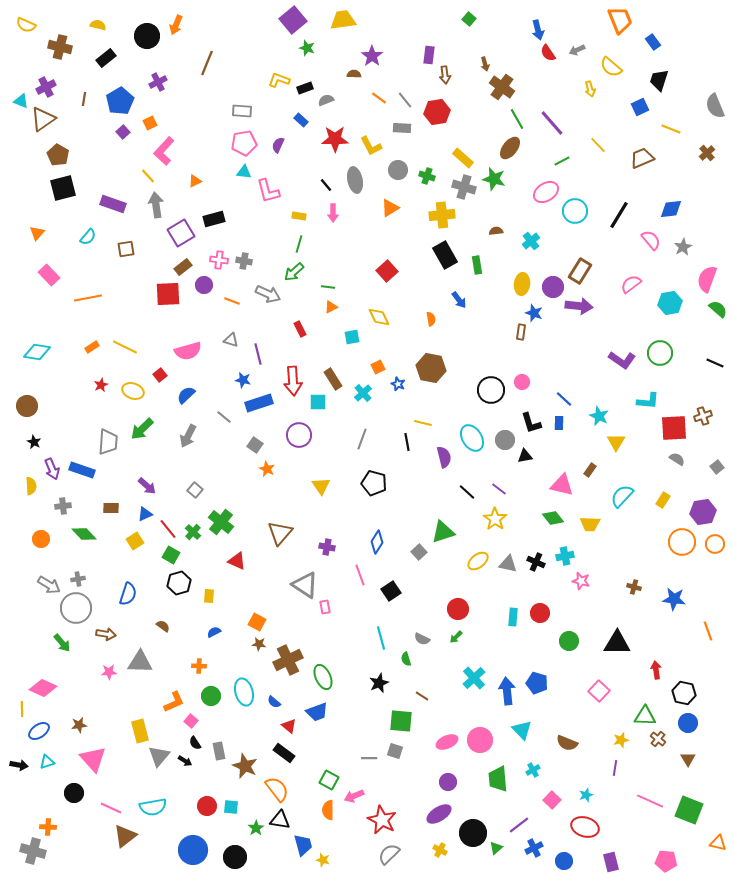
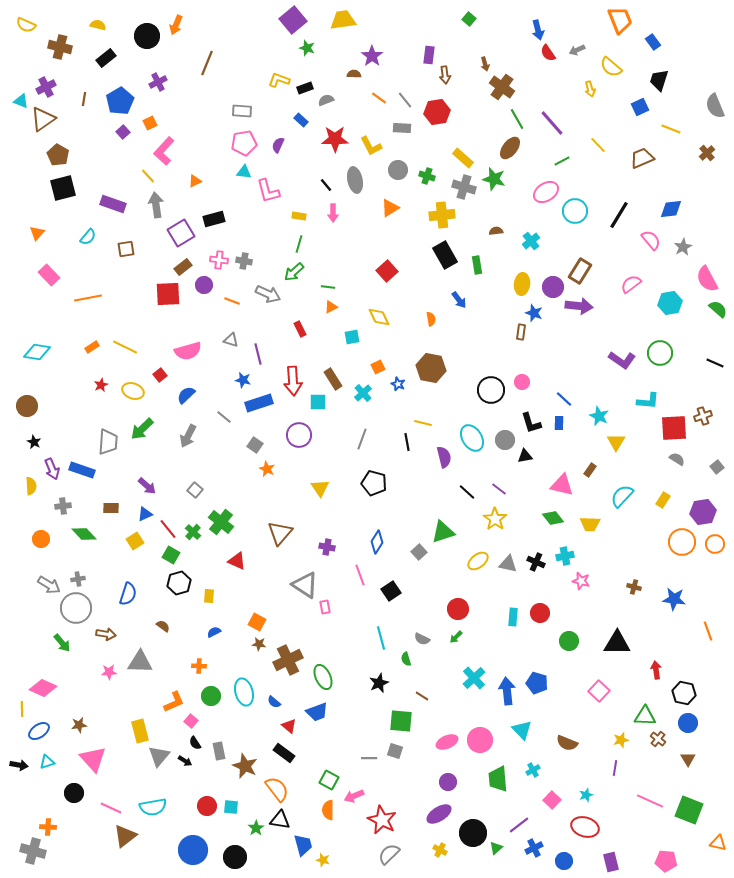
pink semicircle at (707, 279): rotated 48 degrees counterclockwise
yellow triangle at (321, 486): moved 1 px left, 2 px down
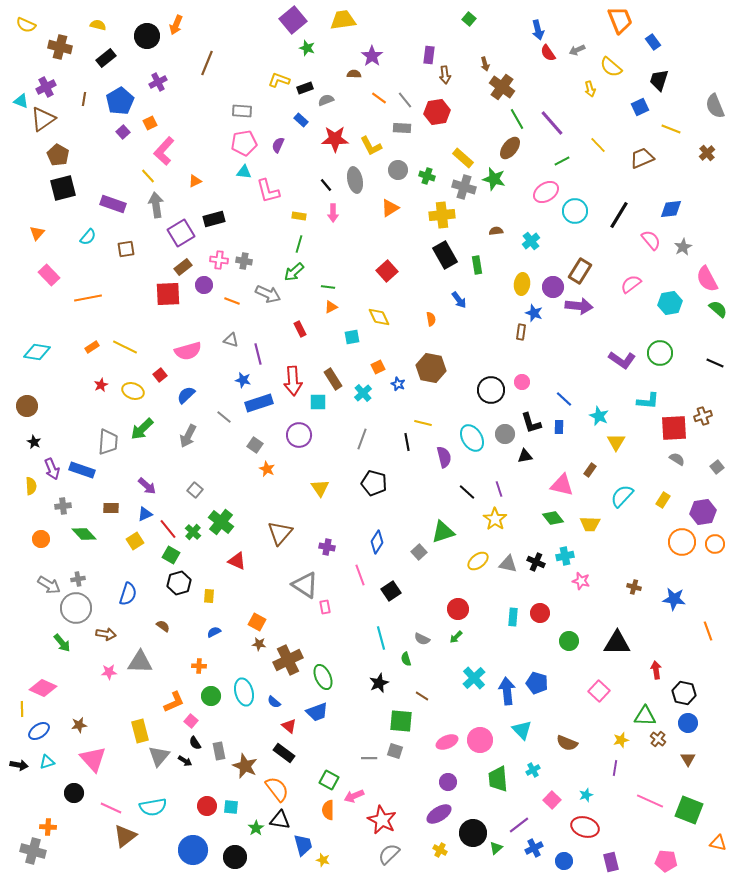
blue rectangle at (559, 423): moved 4 px down
gray circle at (505, 440): moved 6 px up
purple line at (499, 489): rotated 35 degrees clockwise
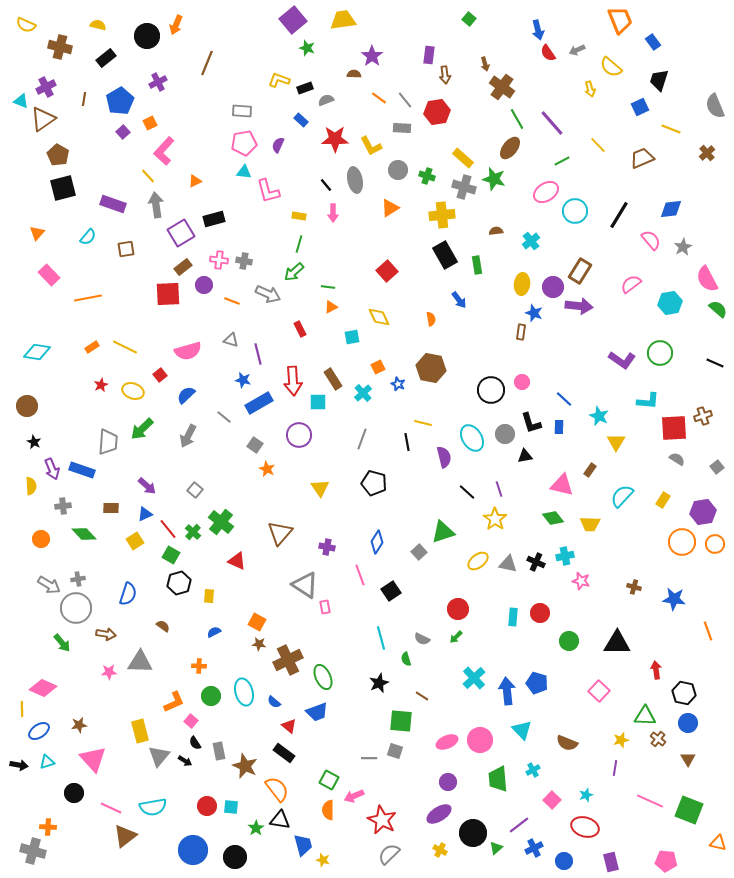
blue rectangle at (259, 403): rotated 12 degrees counterclockwise
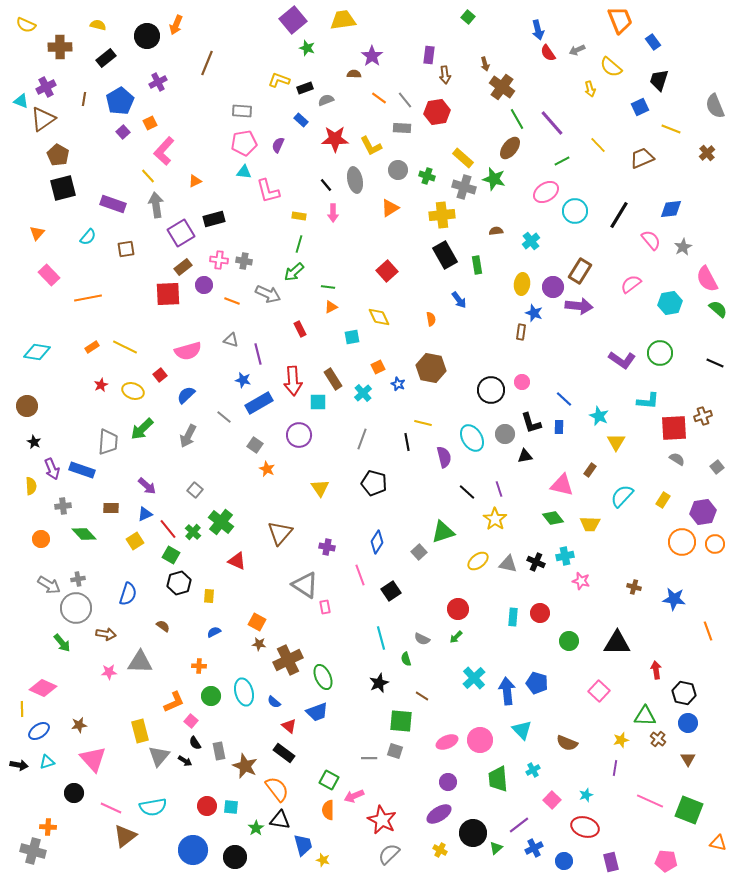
green square at (469, 19): moved 1 px left, 2 px up
brown cross at (60, 47): rotated 15 degrees counterclockwise
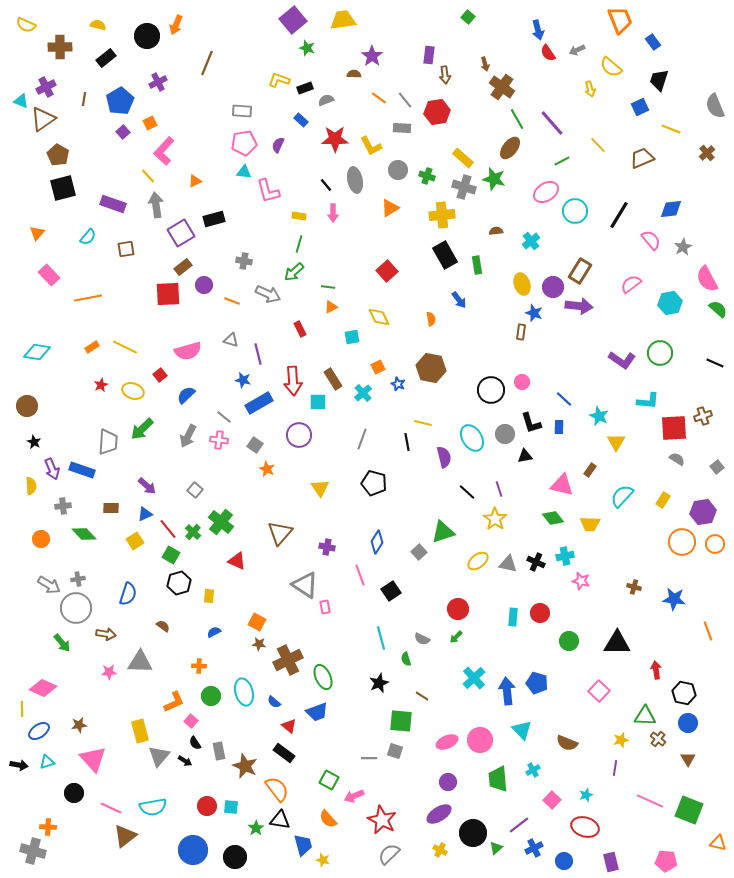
pink cross at (219, 260): moved 180 px down
yellow ellipse at (522, 284): rotated 25 degrees counterclockwise
orange semicircle at (328, 810): moved 9 px down; rotated 42 degrees counterclockwise
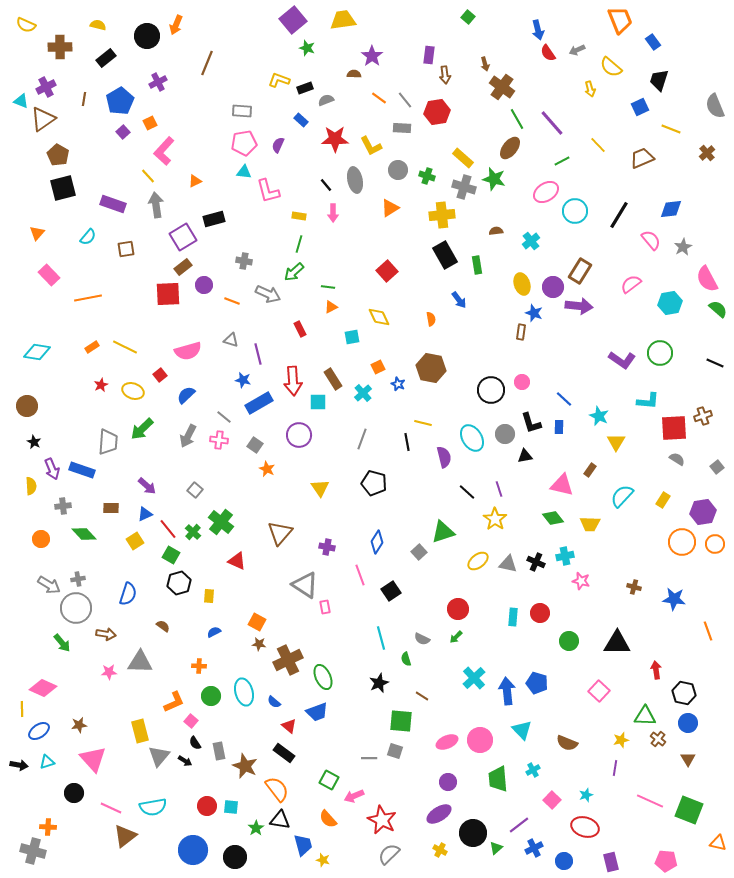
purple square at (181, 233): moved 2 px right, 4 px down
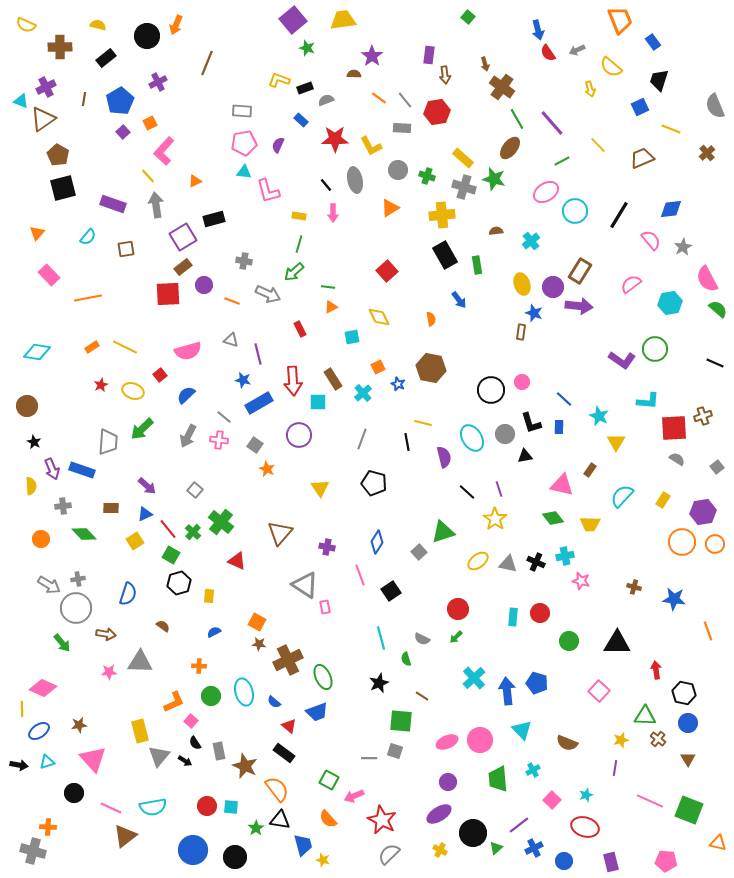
green circle at (660, 353): moved 5 px left, 4 px up
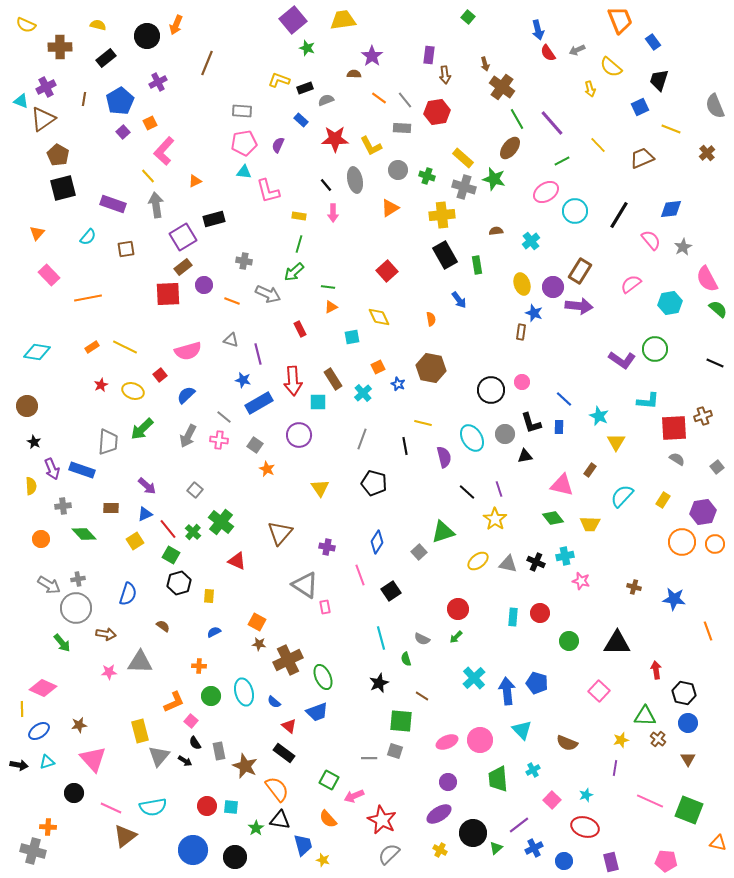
black line at (407, 442): moved 2 px left, 4 px down
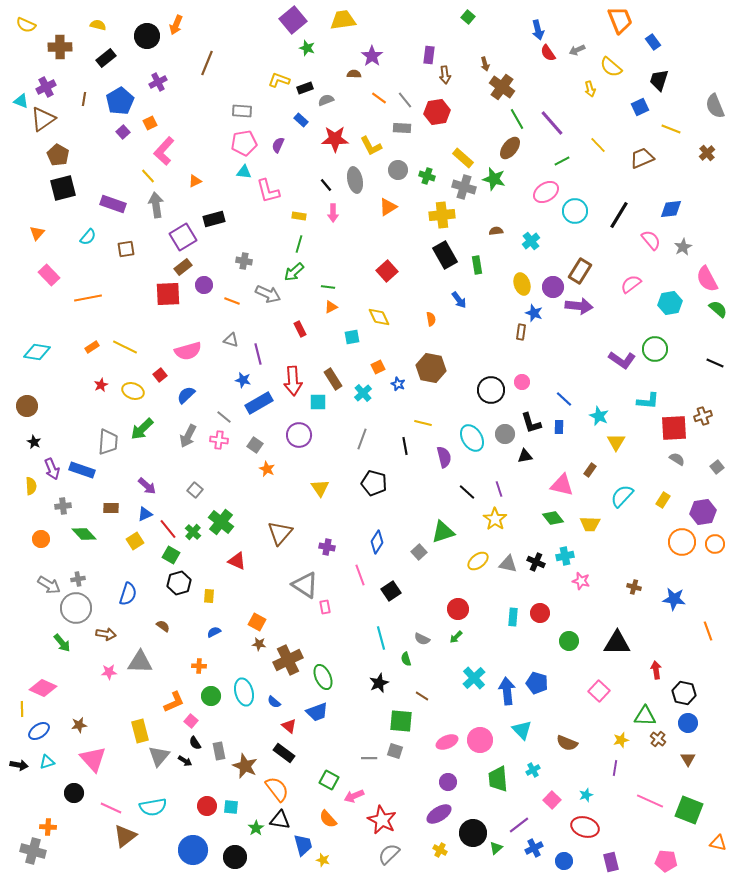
orange triangle at (390, 208): moved 2 px left, 1 px up
